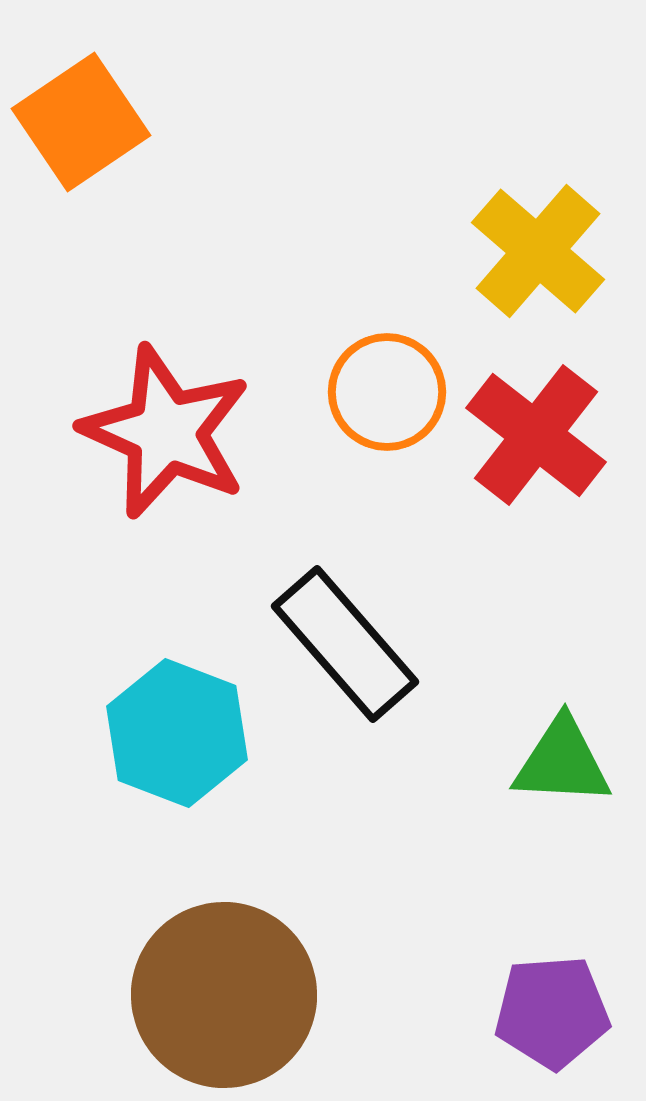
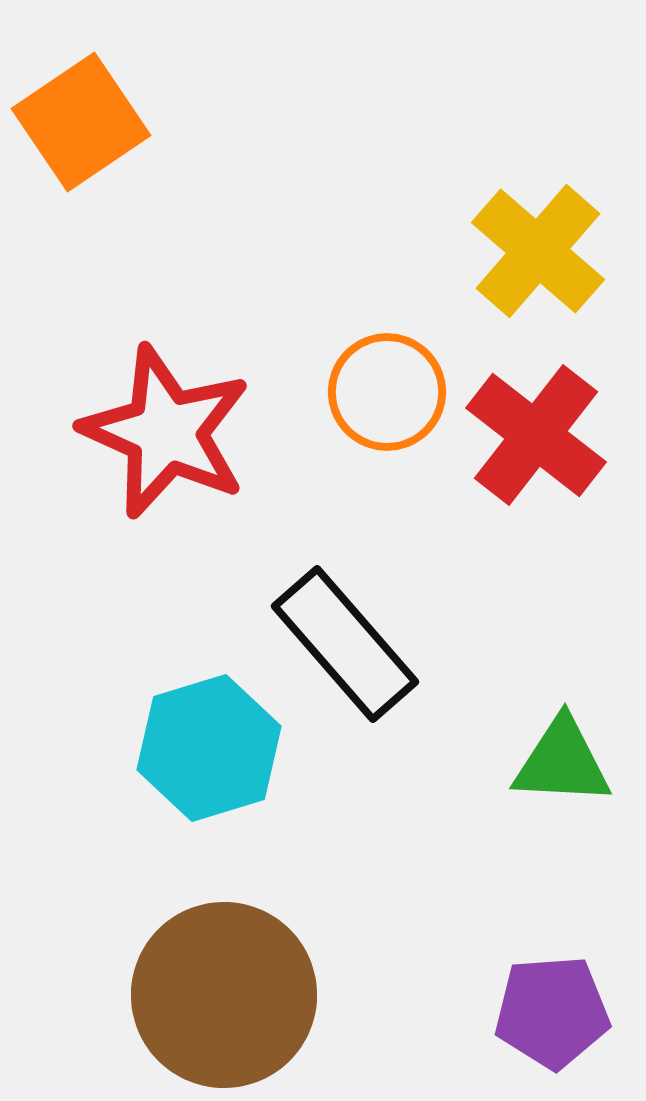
cyan hexagon: moved 32 px right, 15 px down; rotated 22 degrees clockwise
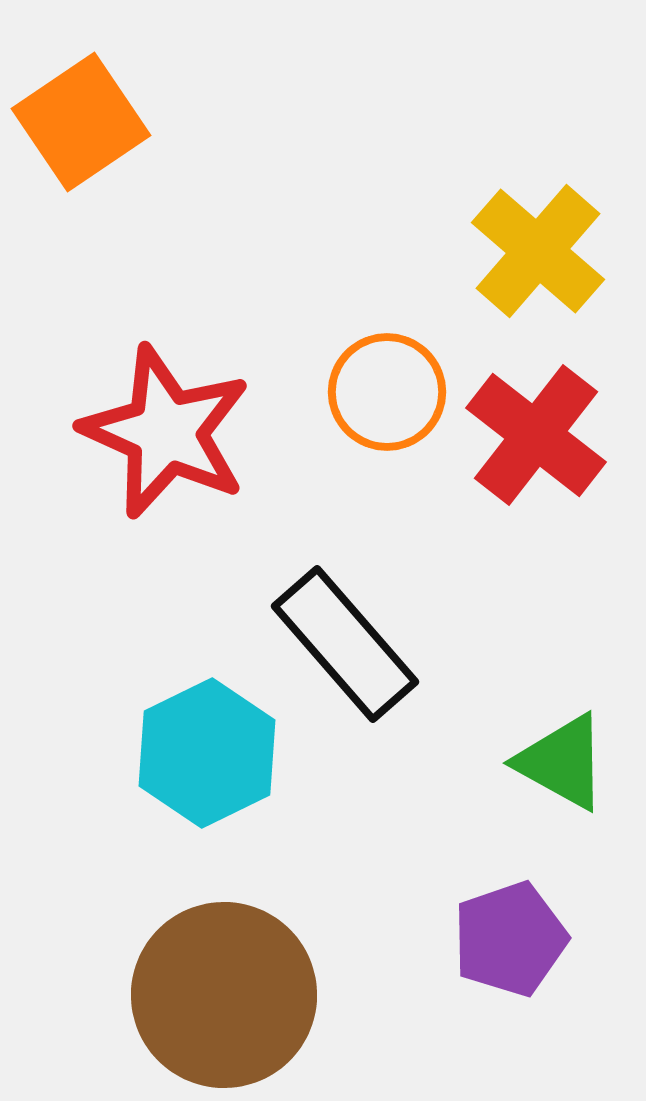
cyan hexagon: moved 2 px left, 5 px down; rotated 9 degrees counterclockwise
green triangle: rotated 26 degrees clockwise
purple pentagon: moved 42 px left, 73 px up; rotated 15 degrees counterclockwise
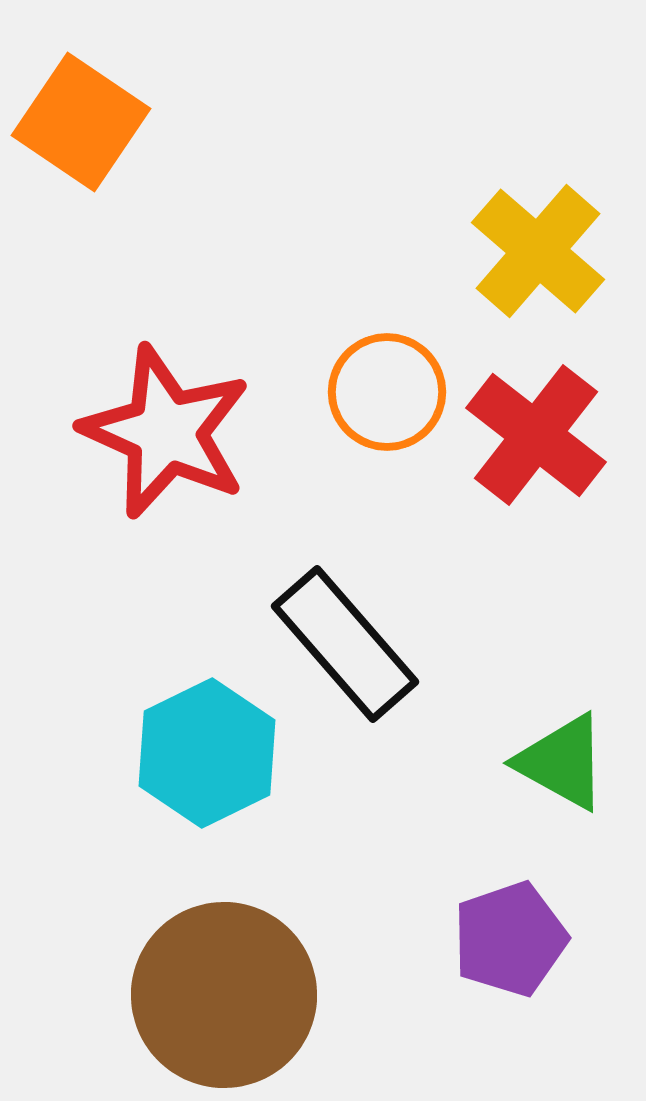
orange square: rotated 22 degrees counterclockwise
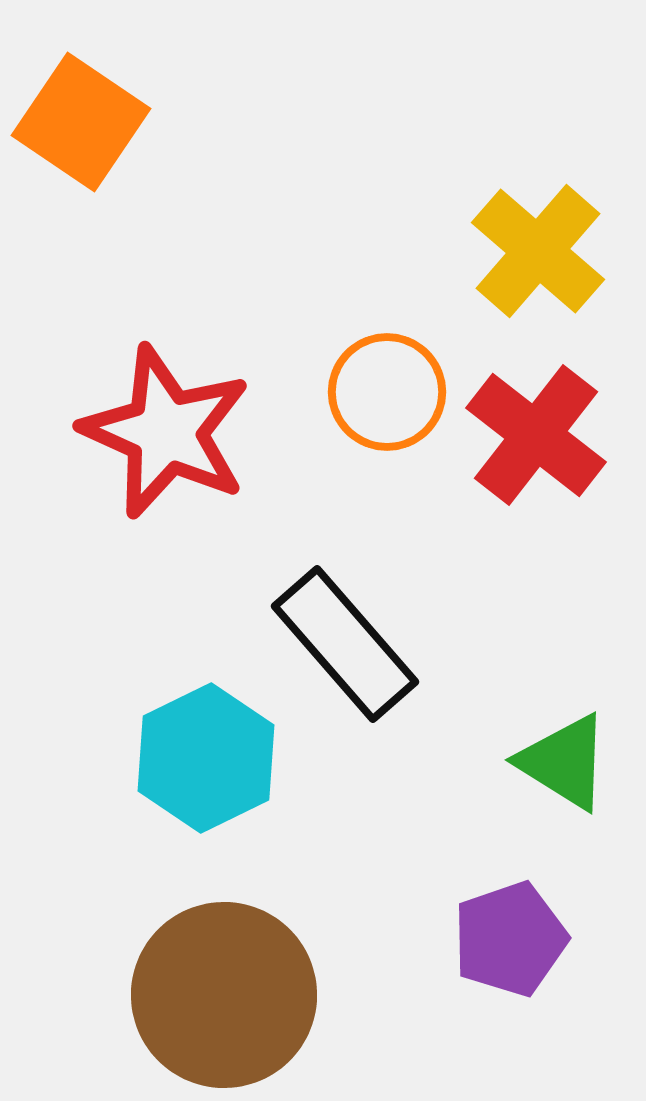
cyan hexagon: moved 1 px left, 5 px down
green triangle: moved 2 px right; rotated 3 degrees clockwise
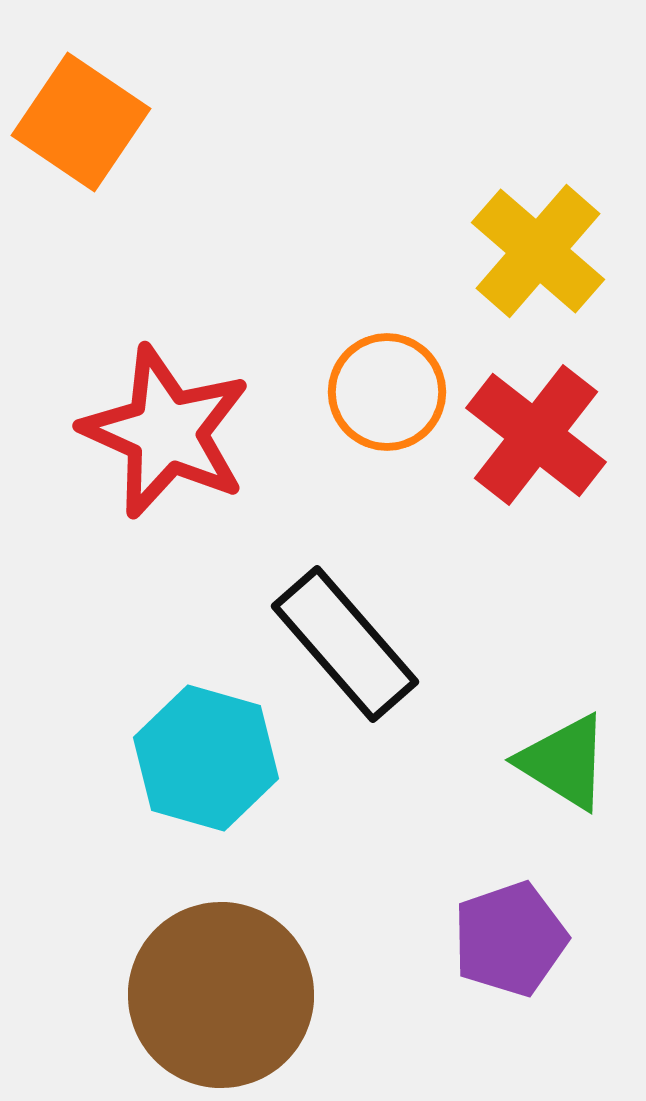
cyan hexagon: rotated 18 degrees counterclockwise
brown circle: moved 3 px left
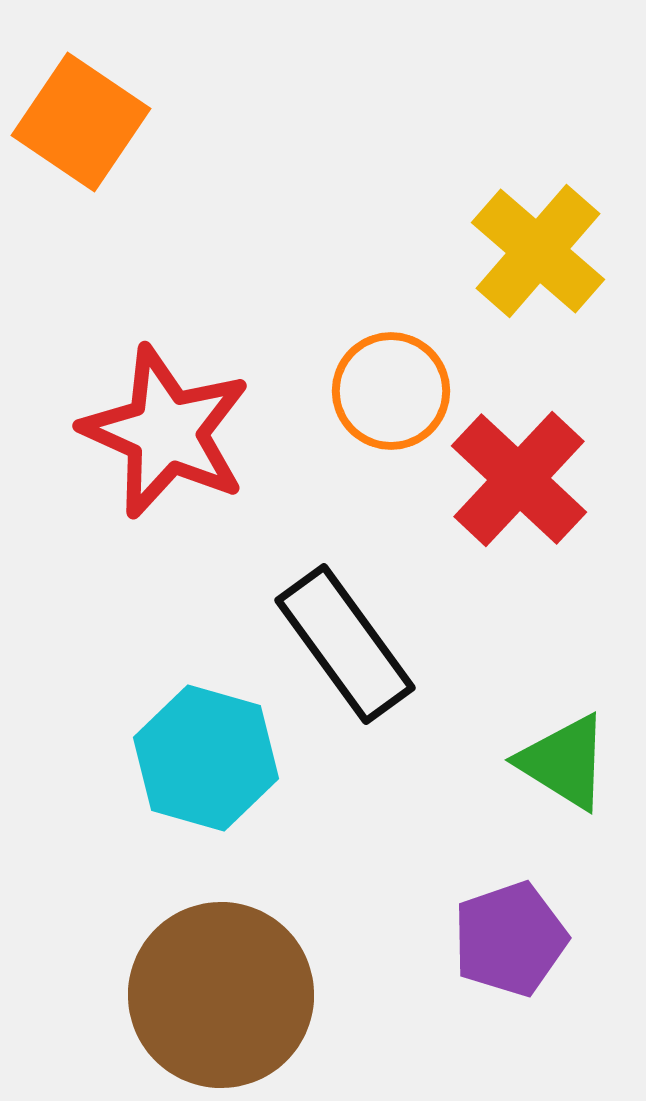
orange circle: moved 4 px right, 1 px up
red cross: moved 17 px left, 44 px down; rotated 5 degrees clockwise
black rectangle: rotated 5 degrees clockwise
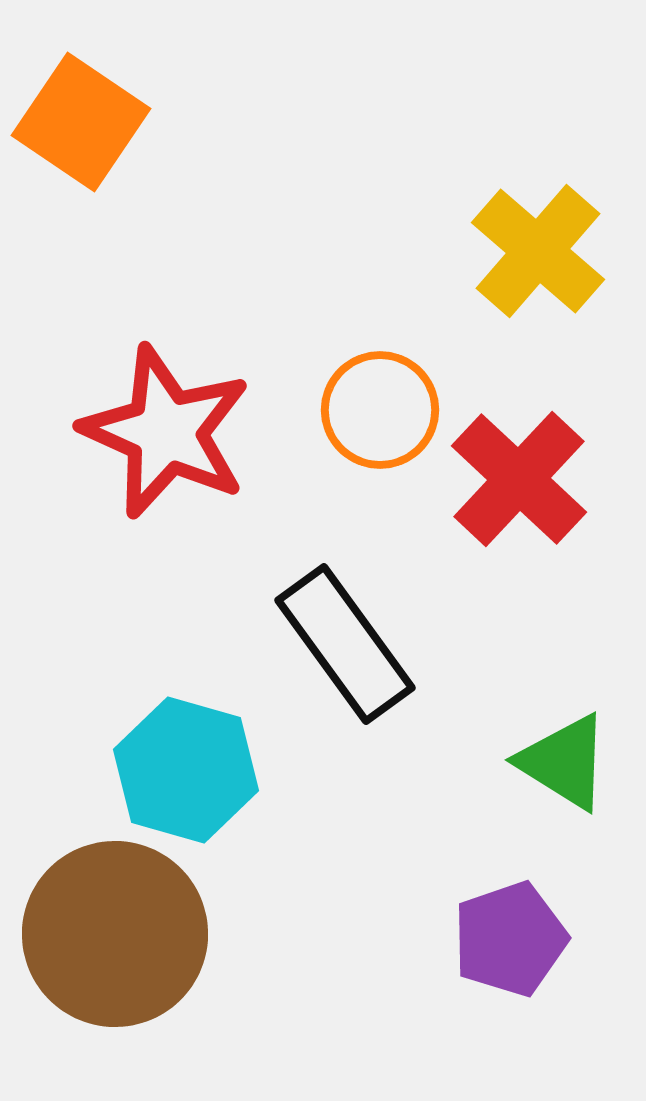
orange circle: moved 11 px left, 19 px down
cyan hexagon: moved 20 px left, 12 px down
brown circle: moved 106 px left, 61 px up
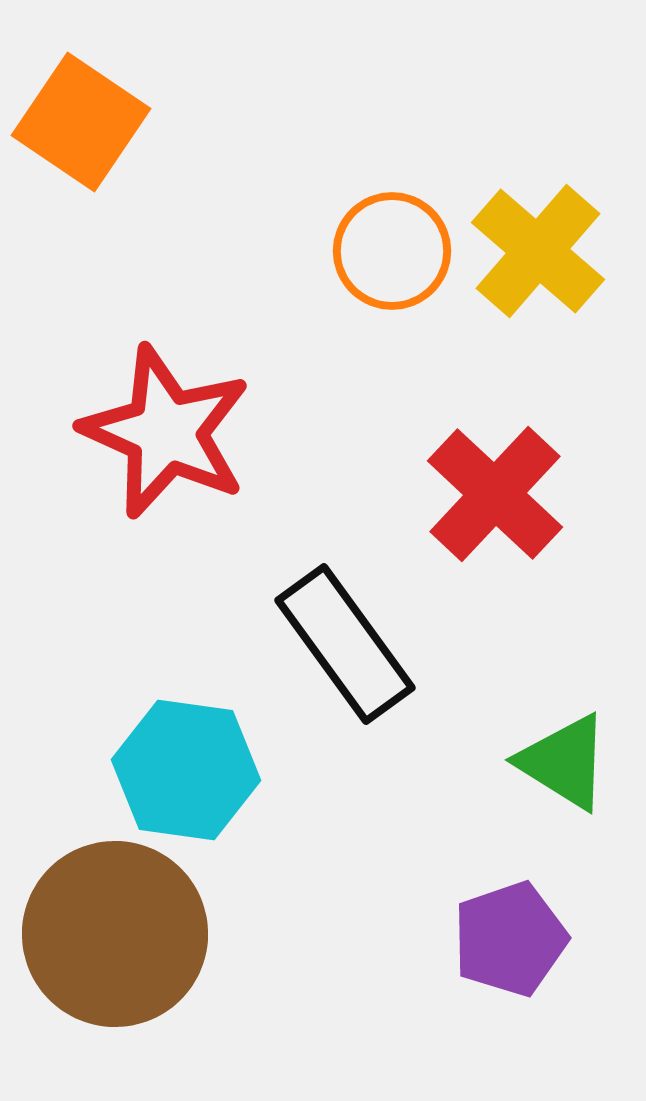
orange circle: moved 12 px right, 159 px up
red cross: moved 24 px left, 15 px down
cyan hexagon: rotated 8 degrees counterclockwise
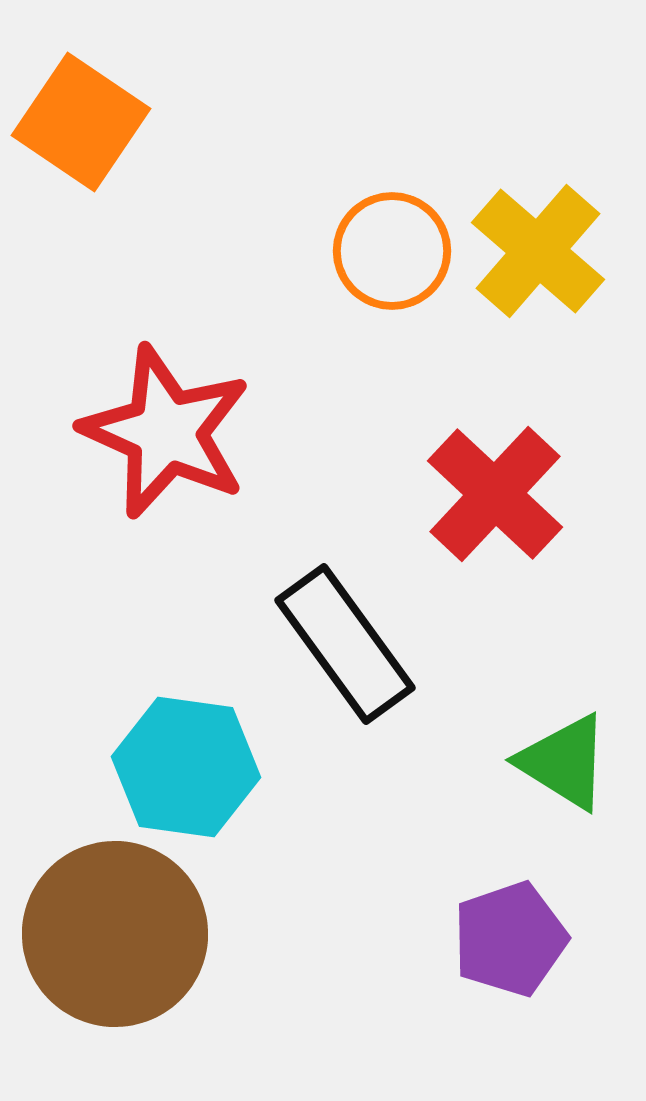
cyan hexagon: moved 3 px up
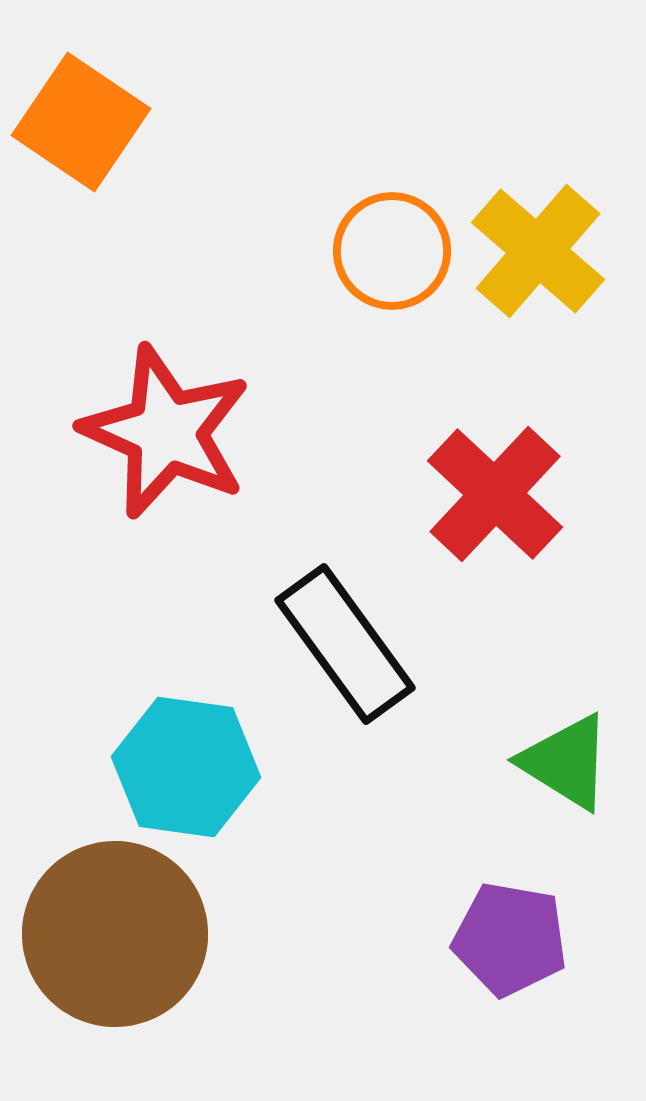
green triangle: moved 2 px right
purple pentagon: rotated 29 degrees clockwise
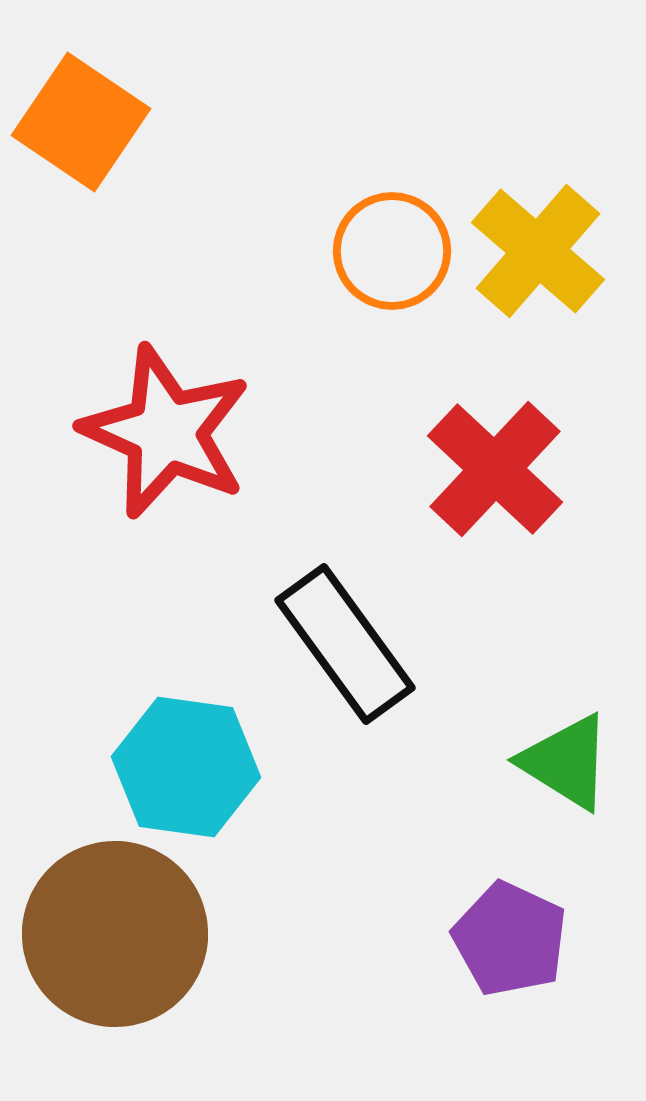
red cross: moved 25 px up
purple pentagon: rotated 15 degrees clockwise
